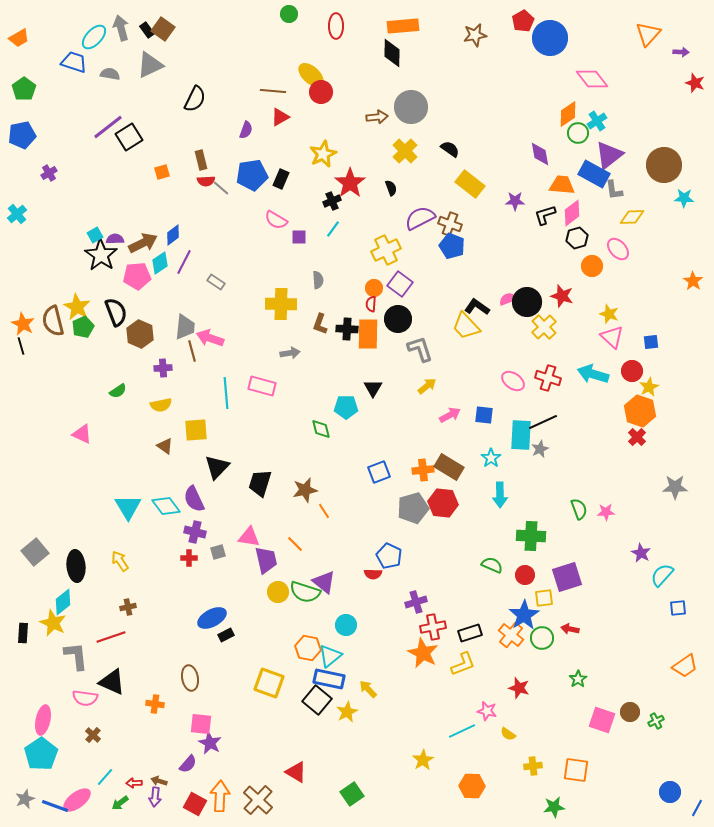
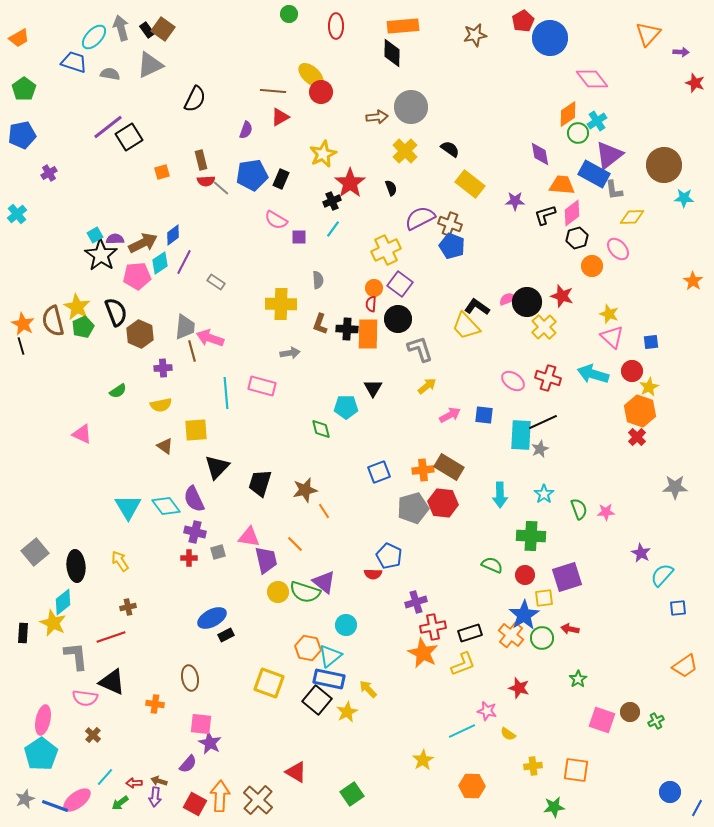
cyan star at (491, 458): moved 53 px right, 36 px down
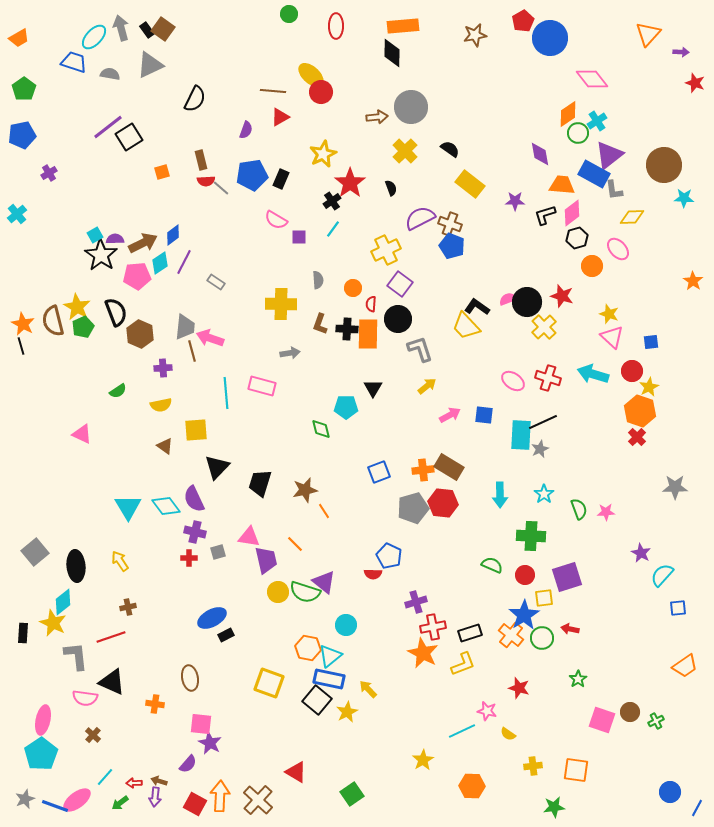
black cross at (332, 201): rotated 12 degrees counterclockwise
orange circle at (374, 288): moved 21 px left
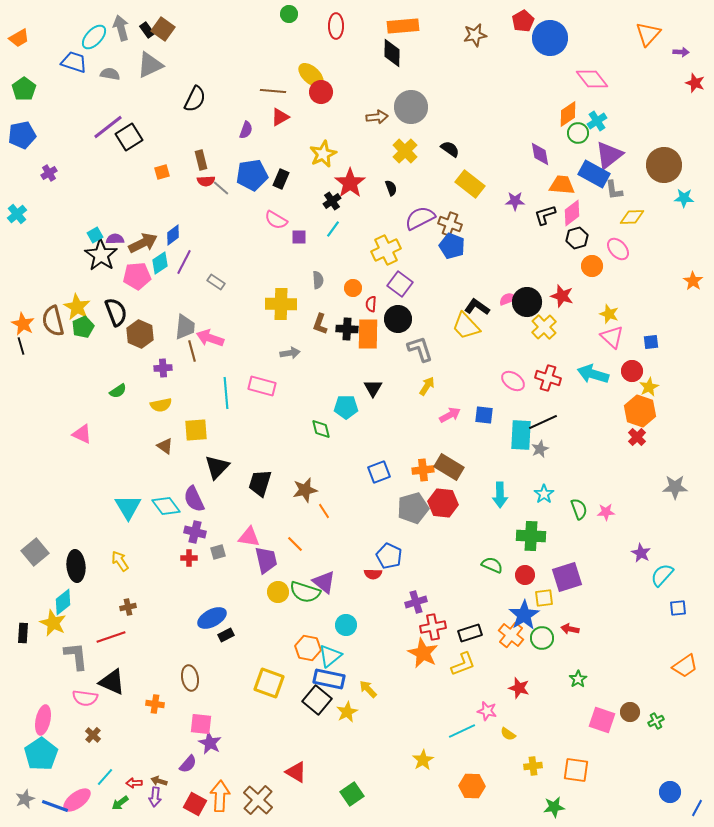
yellow arrow at (427, 386): rotated 18 degrees counterclockwise
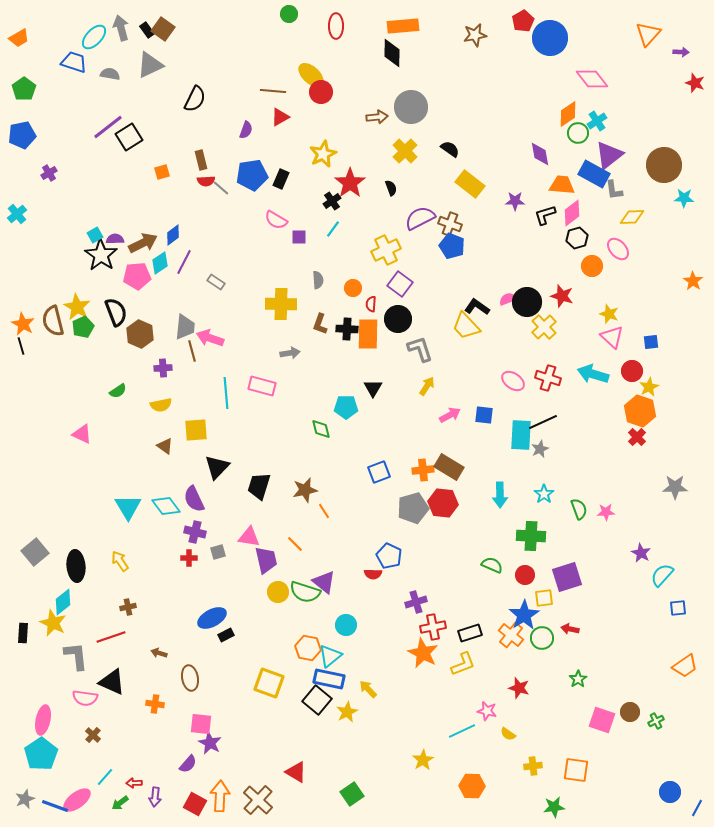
black trapezoid at (260, 483): moved 1 px left, 3 px down
brown arrow at (159, 781): moved 128 px up
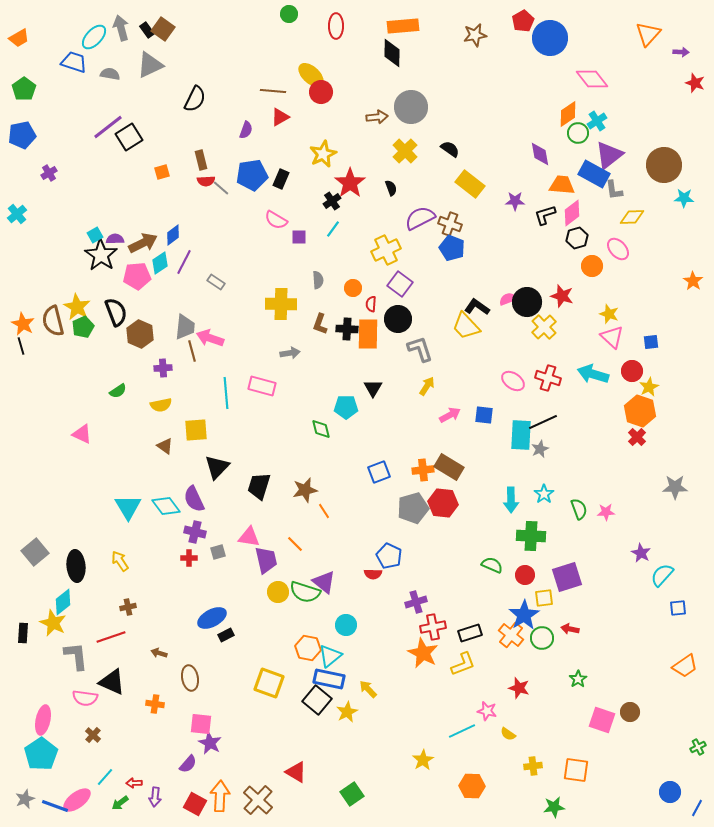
blue pentagon at (452, 246): moved 2 px down
cyan arrow at (500, 495): moved 11 px right, 5 px down
green cross at (656, 721): moved 42 px right, 26 px down
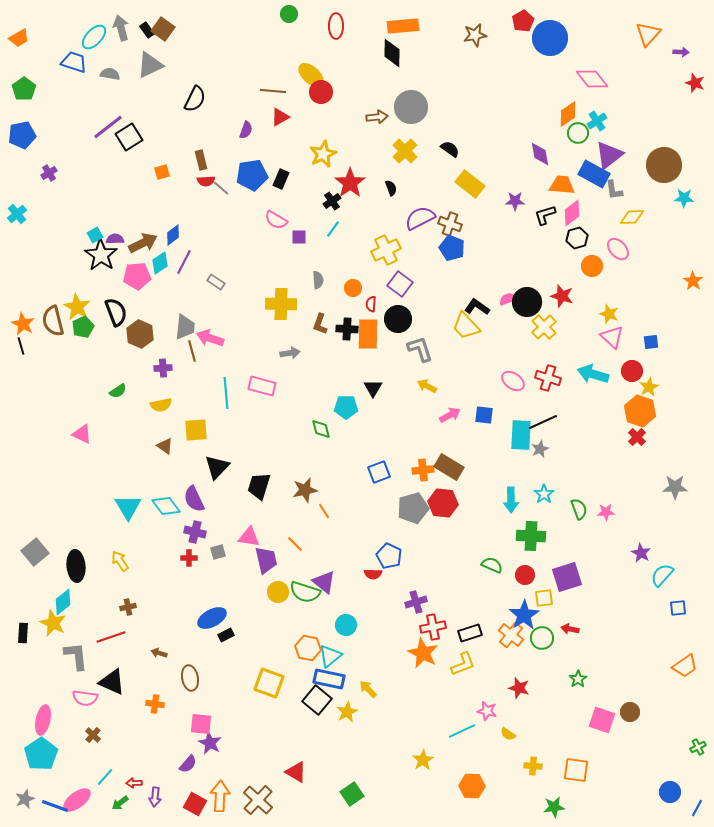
yellow arrow at (427, 386): rotated 96 degrees counterclockwise
yellow cross at (533, 766): rotated 12 degrees clockwise
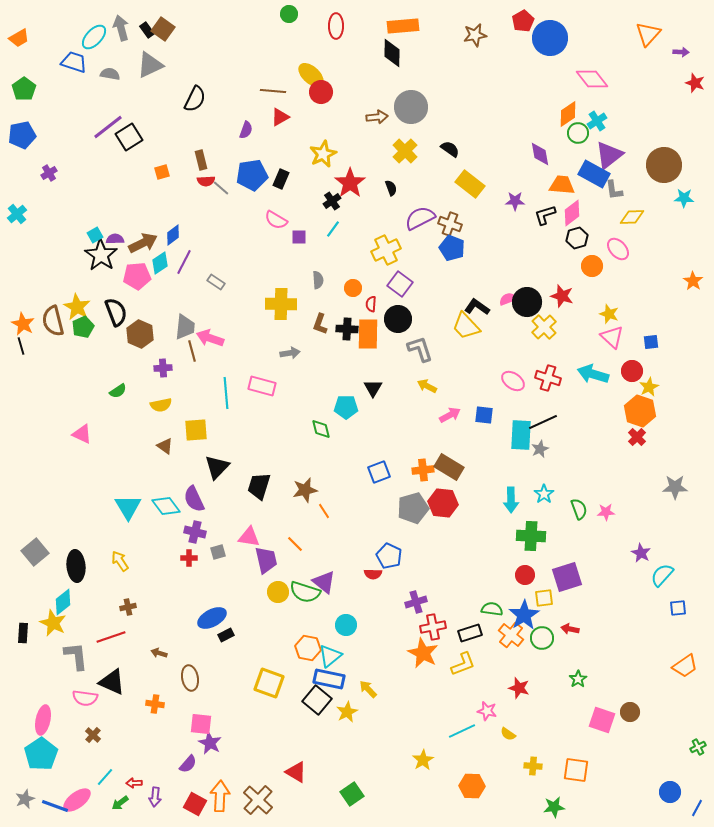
green semicircle at (492, 565): moved 44 px down; rotated 15 degrees counterclockwise
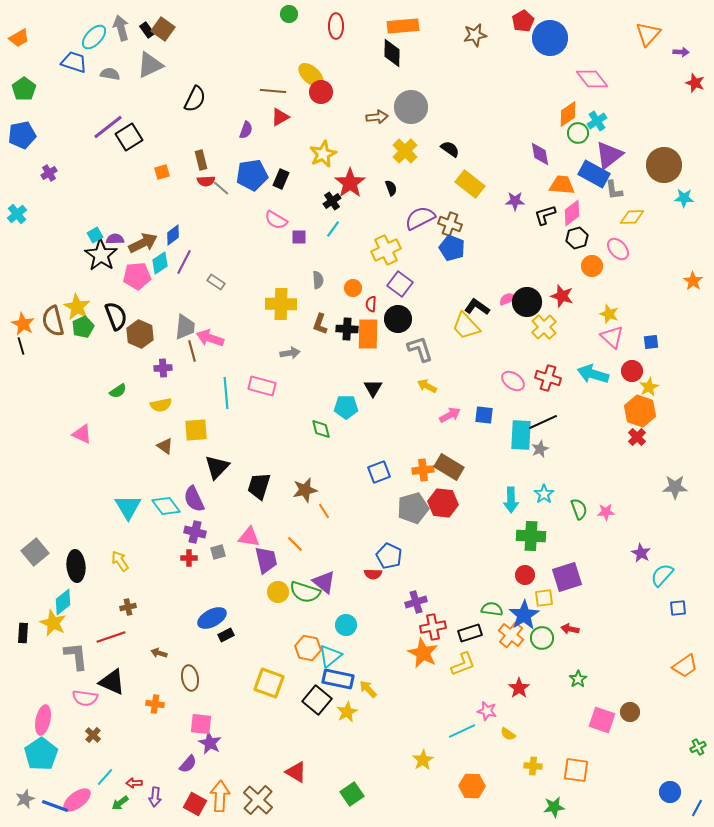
black semicircle at (116, 312): moved 4 px down
blue rectangle at (329, 679): moved 9 px right
red star at (519, 688): rotated 20 degrees clockwise
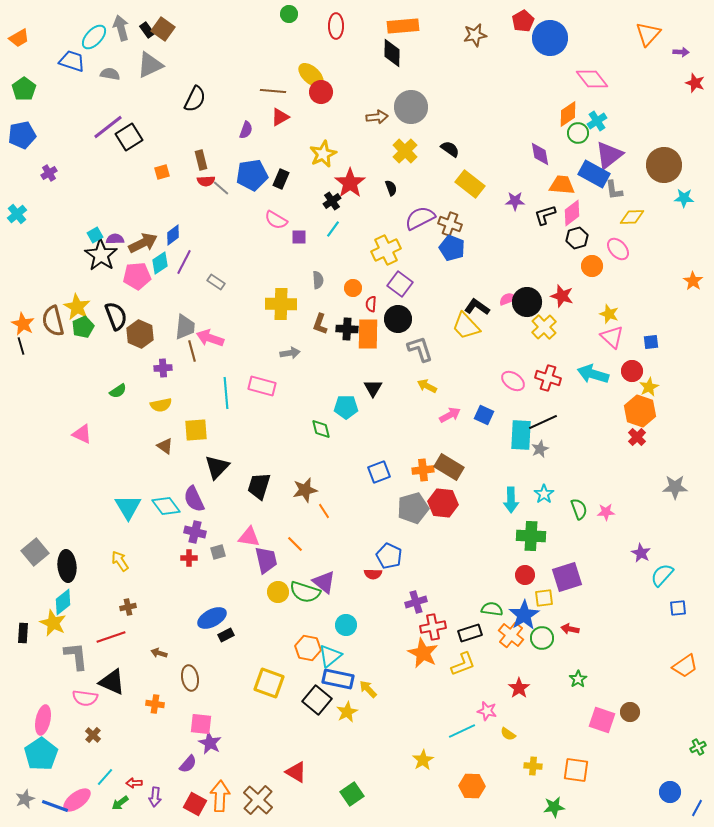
blue trapezoid at (74, 62): moved 2 px left, 1 px up
blue square at (484, 415): rotated 18 degrees clockwise
black ellipse at (76, 566): moved 9 px left
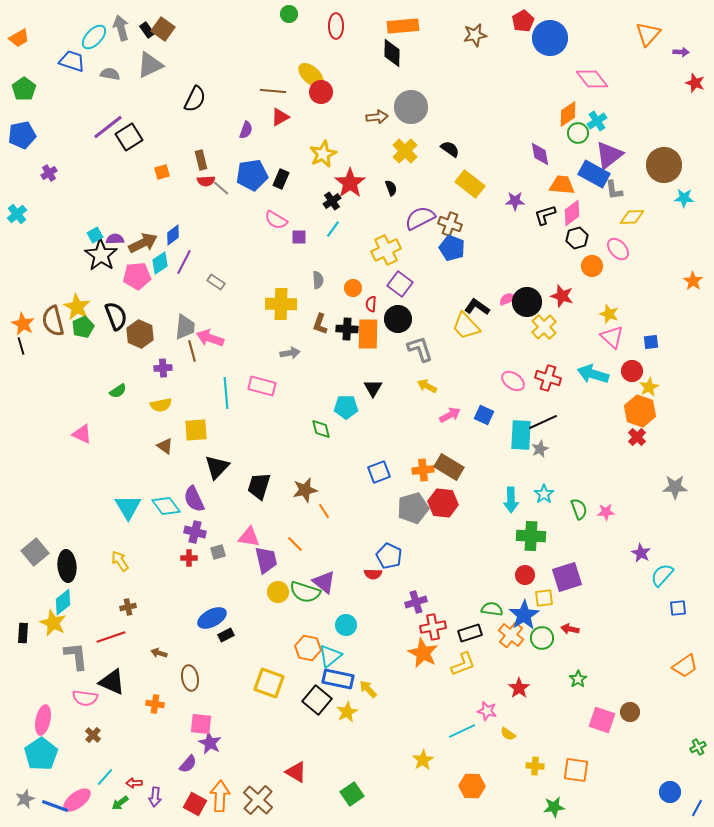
yellow cross at (533, 766): moved 2 px right
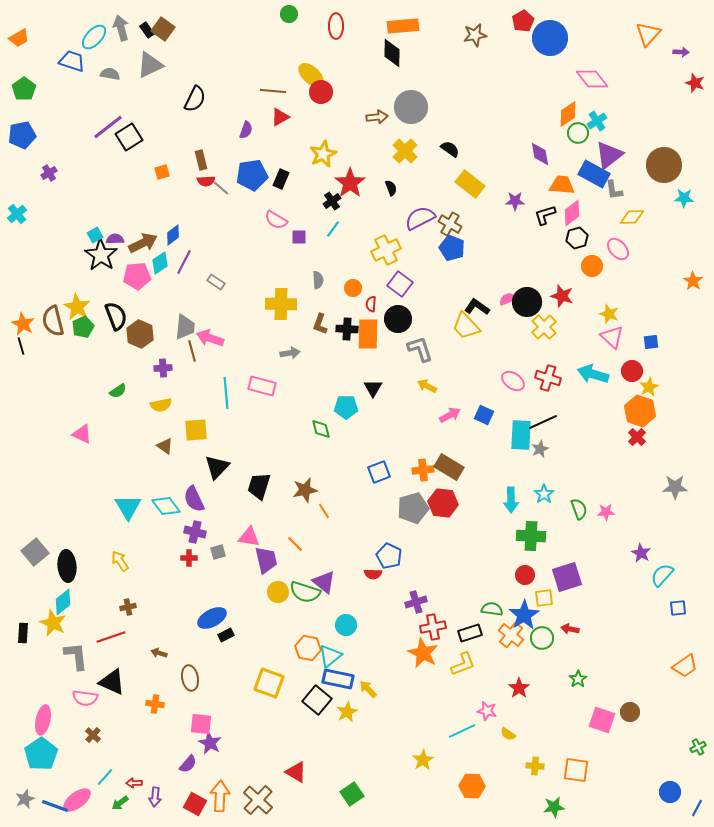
brown cross at (450, 224): rotated 10 degrees clockwise
